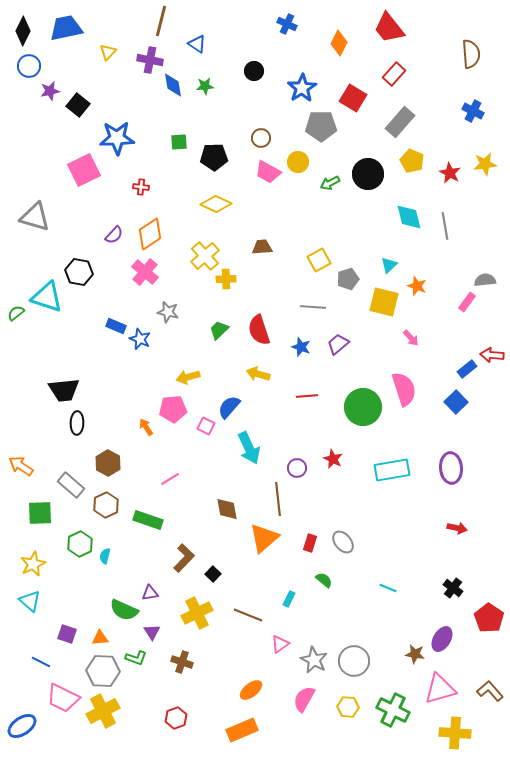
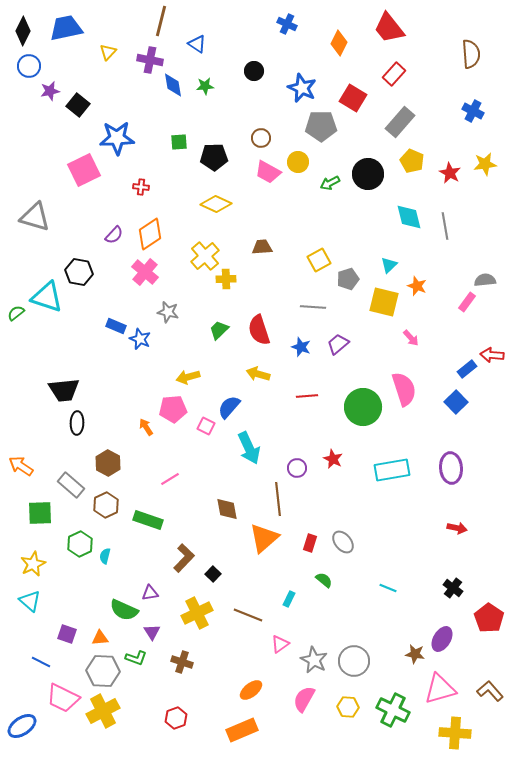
blue star at (302, 88): rotated 16 degrees counterclockwise
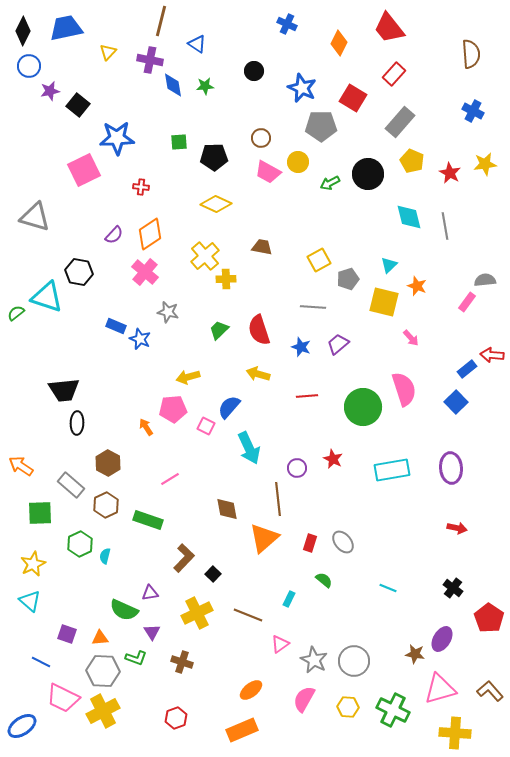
brown trapezoid at (262, 247): rotated 15 degrees clockwise
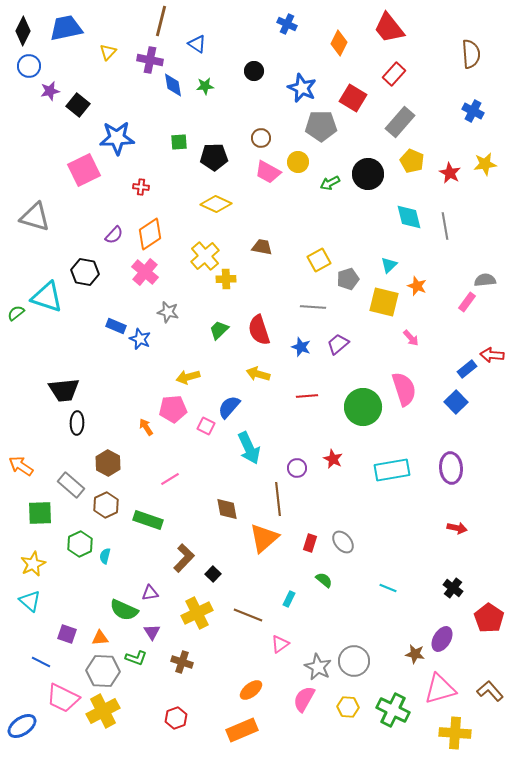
black hexagon at (79, 272): moved 6 px right
gray star at (314, 660): moved 4 px right, 7 px down
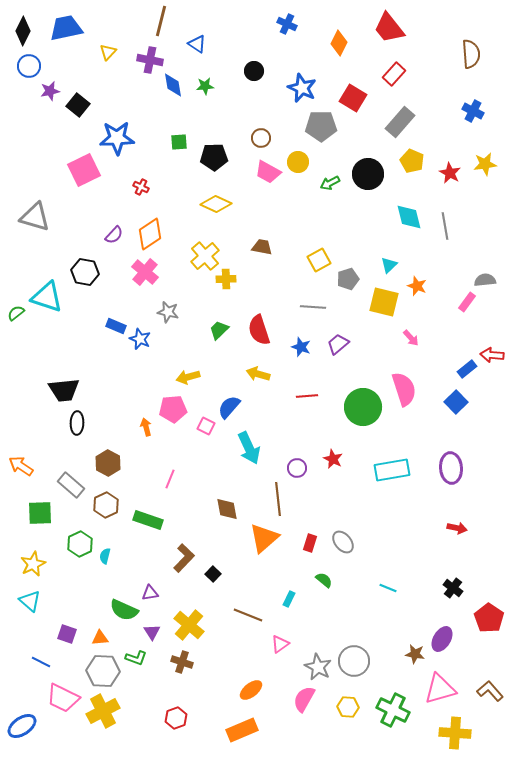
red cross at (141, 187): rotated 21 degrees clockwise
orange arrow at (146, 427): rotated 18 degrees clockwise
pink line at (170, 479): rotated 36 degrees counterclockwise
yellow cross at (197, 613): moved 8 px left, 12 px down; rotated 24 degrees counterclockwise
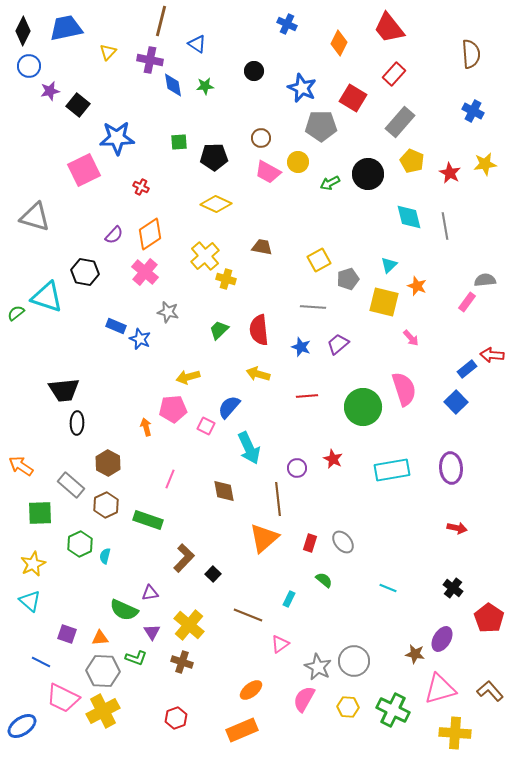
yellow cross at (226, 279): rotated 18 degrees clockwise
red semicircle at (259, 330): rotated 12 degrees clockwise
brown diamond at (227, 509): moved 3 px left, 18 px up
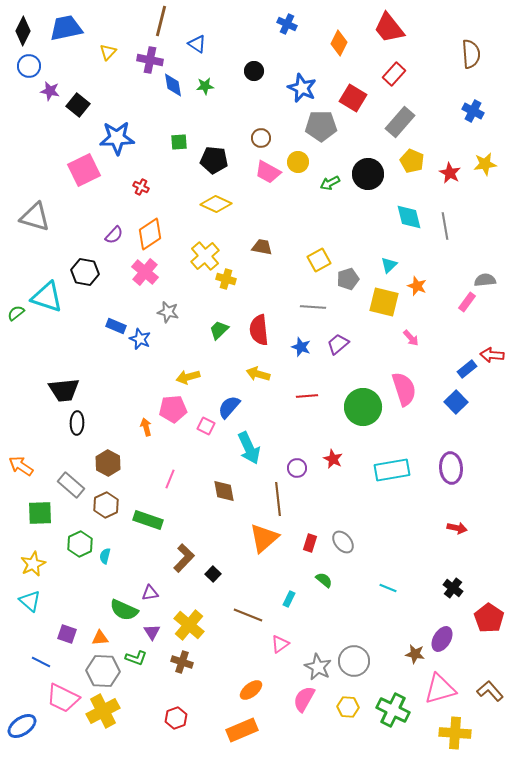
purple star at (50, 91): rotated 24 degrees clockwise
black pentagon at (214, 157): moved 3 px down; rotated 8 degrees clockwise
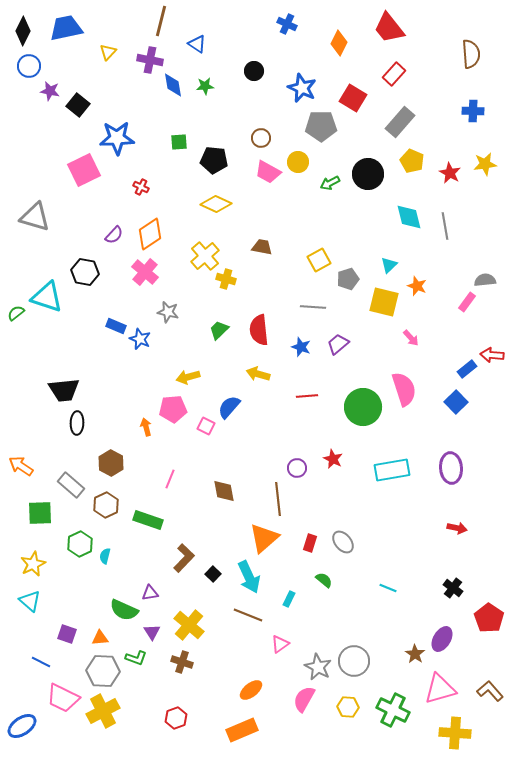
blue cross at (473, 111): rotated 25 degrees counterclockwise
cyan arrow at (249, 448): moved 129 px down
brown hexagon at (108, 463): moved 3 px right
brown star at (415, 654): rotated 24 degrees clockwise
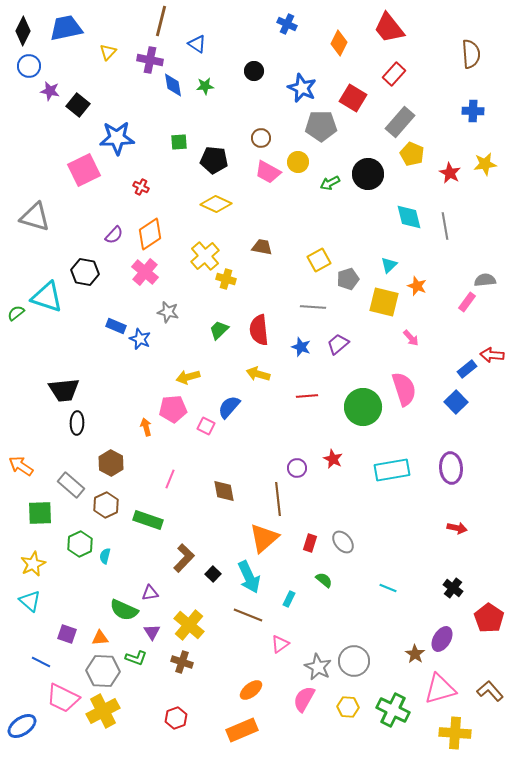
yellow pentagon at (412, 161): moved 7 px up
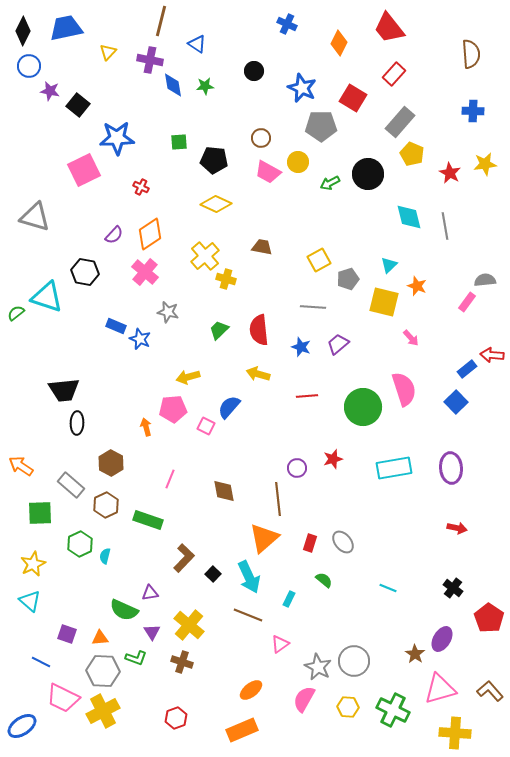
red star at (333, 459): rotated 30 degrees clockwise
cyan rectangle at (392, 470): moved 2 px right, 2 px up
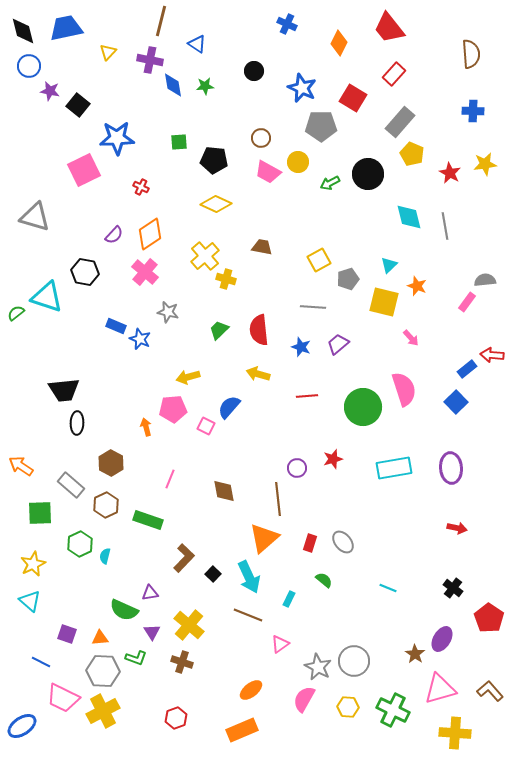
black diamond at (23, 31): rotated 40 degrees counterclockwise
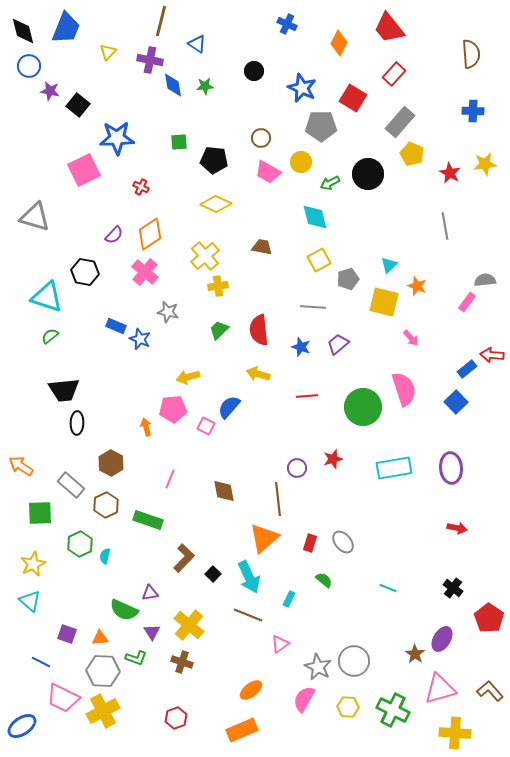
blue trapezoid at (66, 28): rotated 124 degrees clockwise
yellow circle at (298, 162): moved 3 px right
cyan diamond at (409, 217): moved 94 px left
yellow cross at (226, 279): moved 8 px left, 7 px down; rotated 24 degrees counterclockwise
green semicircle at (16, 313): moved 34 px right, 23 px down
